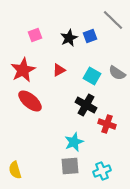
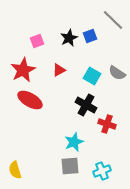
pink square: moved 2 px right, 6 px down
red ellipse: moved 1 px up; rotated 10 degrees counterclockwise
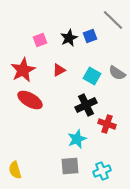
pink square: moved 3 px right, 1 px up
black cross: rotated 35 degrees clockwise
cyan star: moved 3 px right, 3 px up
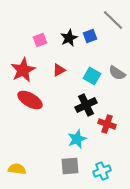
yellow semicircle: moved 2 px right, 1 px up; rotated 114 degrees clockwise
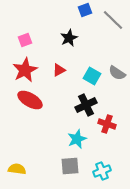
blue square: moved 5 px left, 26 px up
pink square: moved 15 px left
red star: moved 2 px right
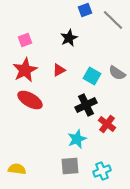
red cross: rotated 18 degrees clockwise
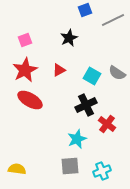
gray line: rotated 70 degrees counterclockwise
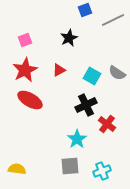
cyan star: rotated 12 degrees counterclockwise
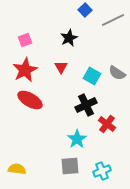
blue square: rotated 24 degrees counterclockwise
red triangle: moved 2 px right, 3 px up; rotated 32 degrees counterclockwise
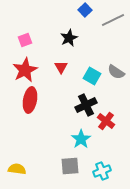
gray semicircle: moved 1 px left, 1 px up
red ellipse: rotated 70 degrees clockwise
red cross: moved 1 px left, 3 px up
cyan star: moved 4 px right
